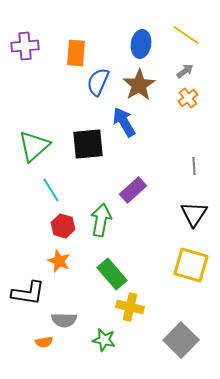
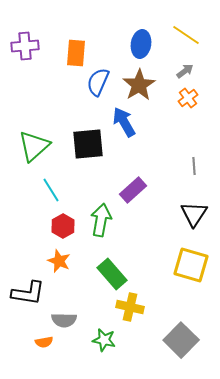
red hexagon: rotated 15 degrees clockwise
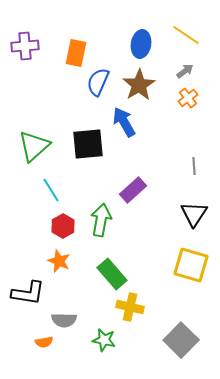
orange rectangle: rotated 8 degrees clockwise
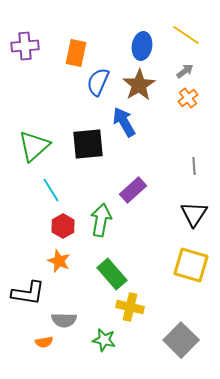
blue ellipse: moved 1 px right, 2 px down
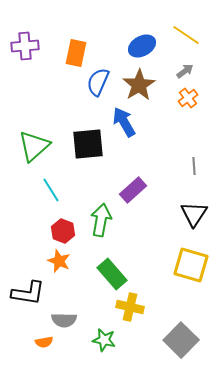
blue ellipse: rotated 52 degrees clockwise
red hexagon: moved 5 px down; rotated 10 degrees counterclockwise
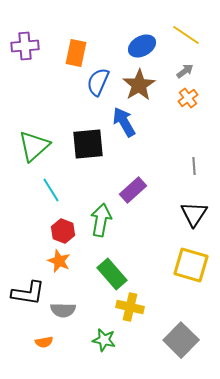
gray semicircle: moved 1 px left, 10 px up
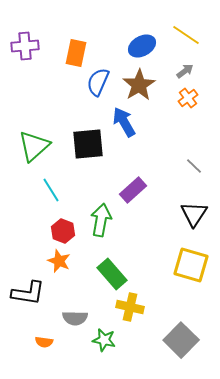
gray line: rotated 42 degrees counterclockwise
gray semicircle: moved 12 px right, 8 px down
orange semicircle: rotated 18 degrees clockwise
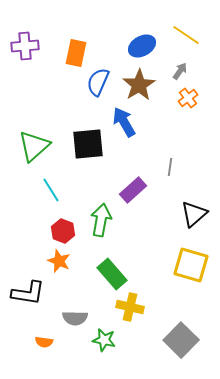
gray arrow: moved 5 px left; rotated 18 degrees counterclockwise
gray line: moved 24 px left, 1 px down; rotated 54 degrees clockwise
black triangle: rotated 16 degrees clockwise
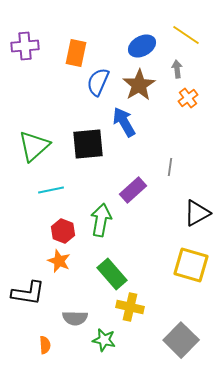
gray arrow: moved 3 px left, 2 px up; rotated 42 degrees counterclockwise
cyan line: rotated 70 degrees counterclockwise
black triangle: moved 3 px right, 1 px up; rotated 12 degrees clockwise
orange semicircle: moved 1 px right, 3 px down; rotated 102 degrees counterclockwise
